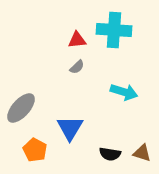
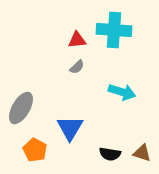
cyan arrow: moved 2 px left
gray ellipse: rotated 12 degrees counterclockwise
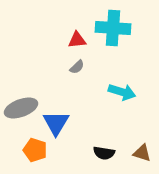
cyan cross: moved 1 px left, 2 px up
gray ellipse: rotated 40 degrees clockwise
blue triangle: moved 14 px left, 5 px up
orange pentagon: rotated 10 degrees counterclockwise
black semicircle: moved 6 px left, 1 px up
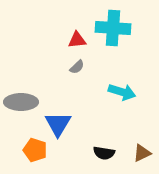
gray ellipse: moved 6 px up; rotated 20 degrees clockwise
blue triangle: moved 2 px right, 1 px down
brown triangle: rotated 42 degrees counterclockwise
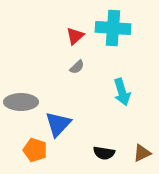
red triangle: moved 2 px left, 4 px up; rotated 36 degrees counterclockwise
cyan arrow: rotated 56 degrees clockwise
blue triangle: rotated 12 degrees clockwise
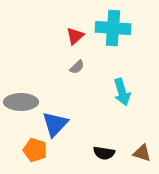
blue triangle: moved 3 px left
brown triangle: rotated 42 degrees clockwise
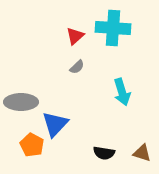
orange pentagon: moved 3 px left, 5 px up; rotated 10 degrees clockwise
